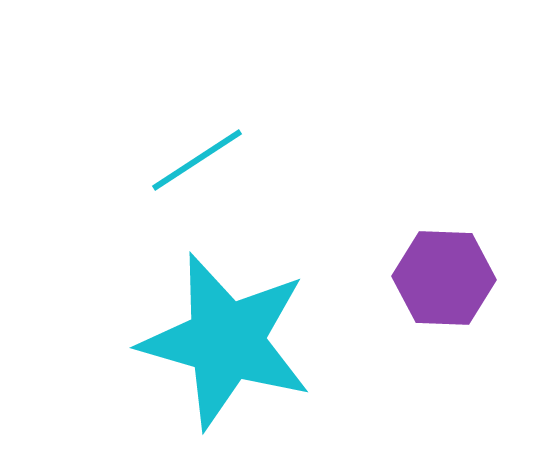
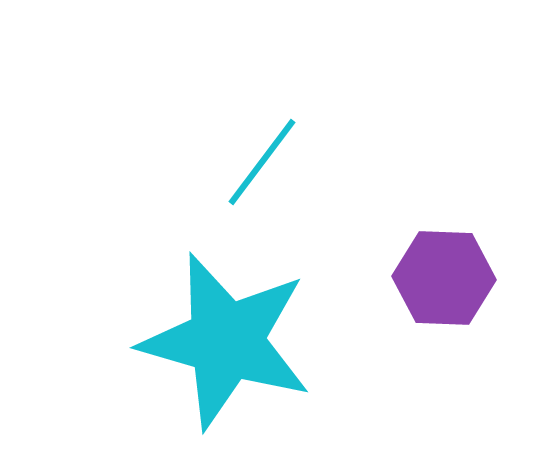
cyan line: moved 65 px right, 2 px down; rotated 20 degrees counterclockwise
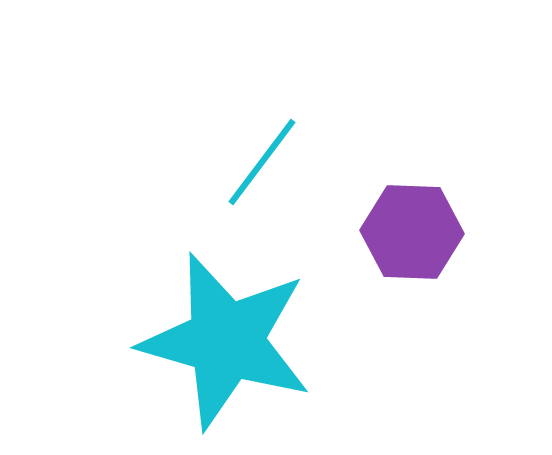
purple hexagon: moved 32 px left, 46 px up
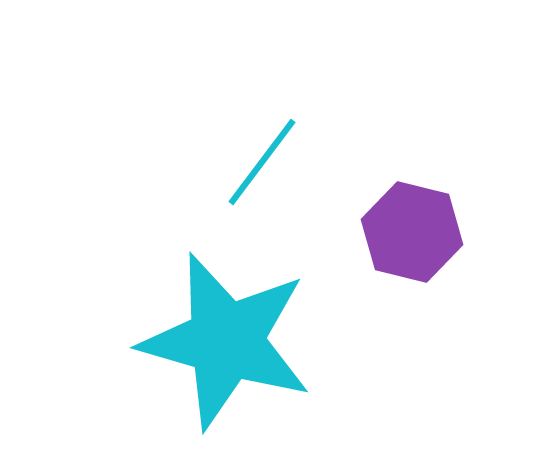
purple hexagon: rotated 12 degrees clockwise
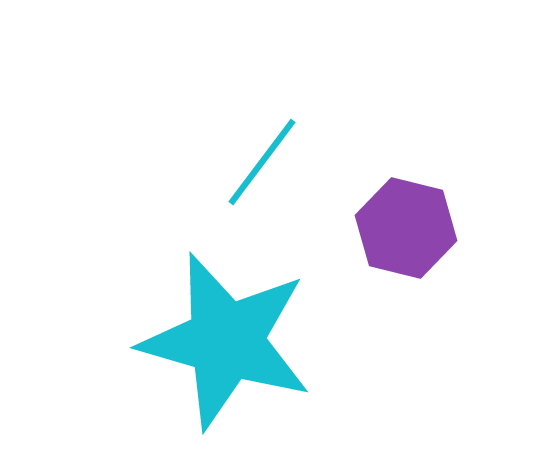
purple hexagon: moved 6 px left, 4 px up
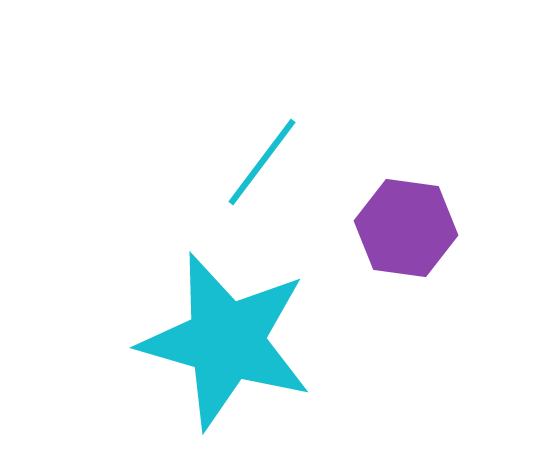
purple hexagon: rotated 6 degrees counterclockwise
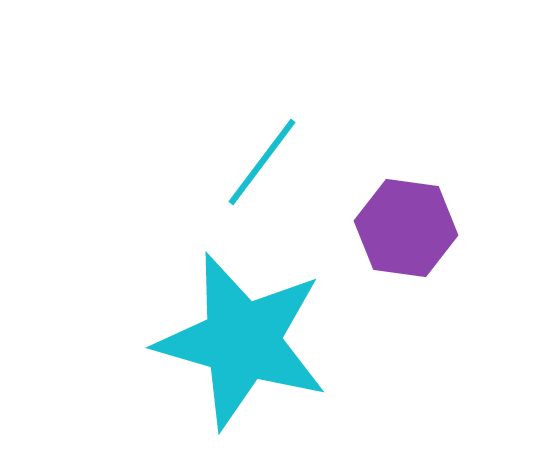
cyan star: moved 16 px right
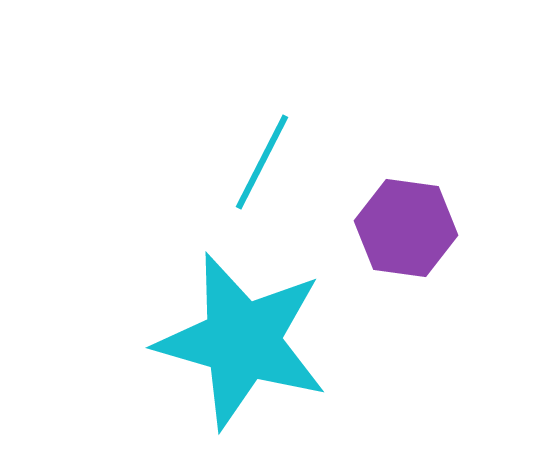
cyan line: rotated 10 degrees counterclockwise
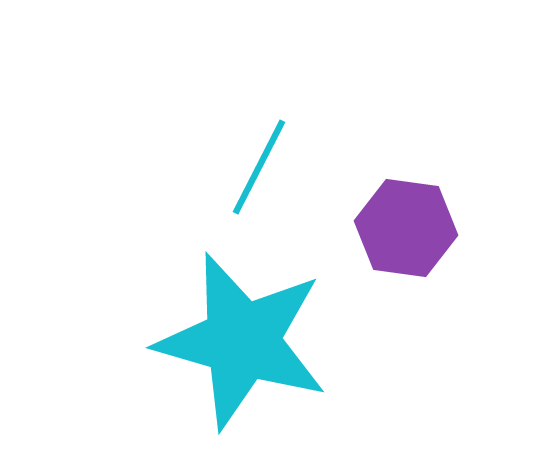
cyan line: moved 3 px left, 5 px down
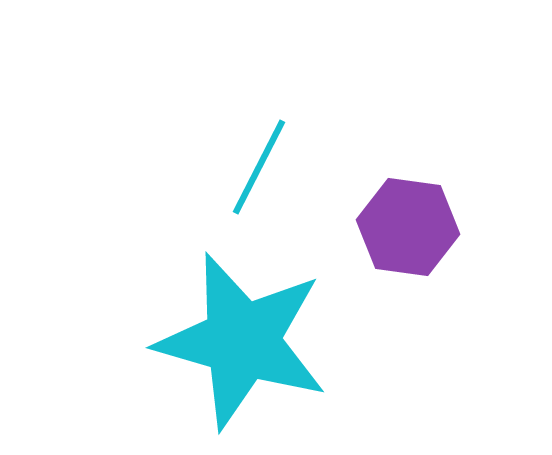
purple hexagon: moved 2 px right, 1 px up
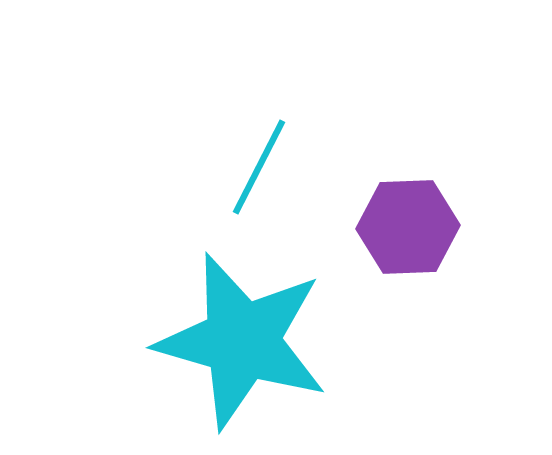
purple hexagon: rotated 10 degrees counterclockwise
